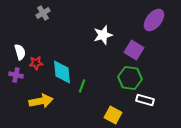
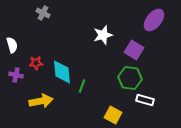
gray cross: rotated 32 degrees counterclockwise
white semicircle: moved 8 px left, 7 px up
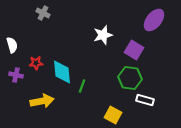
yellow arrow: moved 1 px right
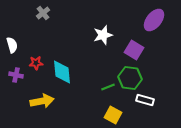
gray cross: rotated 24 degrees clockwise
green line: moved 26 px right, 1 px down; rotated 48 degrees clockwise
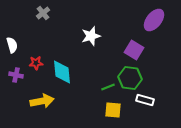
white star: moved 12 px left, 1 px down
yellow square: moved 5 px up; rotated 24 degrees counterclockwise
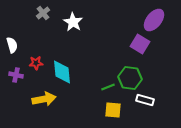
white star: moved 18 px left, 14 px up; rotated 24 degrees counterclockwise
purple square: moved 6 px right, 6 px up
yellow arrow: moved 2 px right, 2 px up
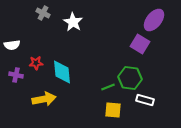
gray cross: rotated 24 degrees counterclockwise
white semicircle: rotated 98 degrees clockwise
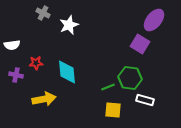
white star: moved 4 px left, 3 px down; rotated 18 degrees clockwise
cyan diamond: moved 5 px right
